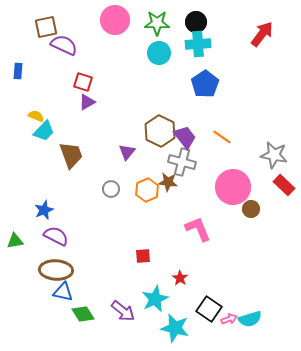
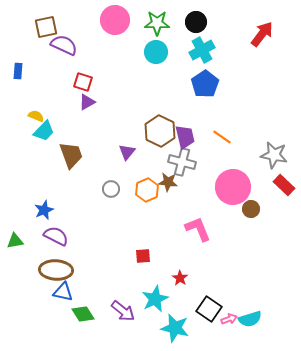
cyan cross at (198, 44): moved 4 px right, 6 px down; rotated 25 degrees counterclockwise
cyan circle at (159, 53): moved 3 px left, 1 px up
purple trapezoid at (185, 137): rotated 25 degrees clockwise
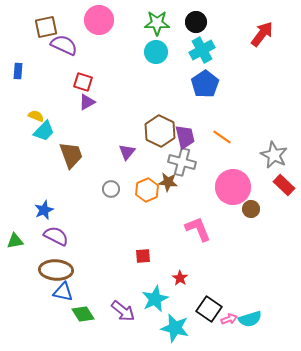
pink circle at (115, 20): moved 16 px left
gray star at (274, 155): rotated 16 degrees clockwise
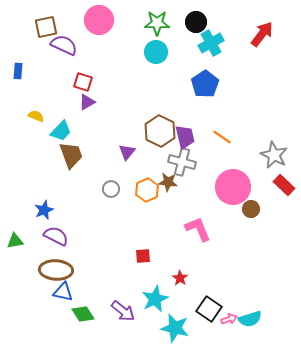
cyan cross at (202, 50): moved 9 px right, 7 px up
cyan trapezoid at (44, 131): moved 17 px right
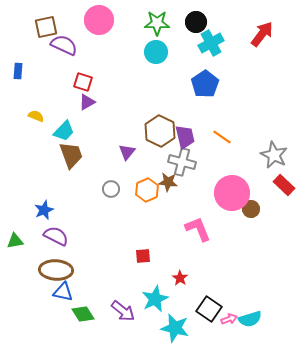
cyan trapezoid at (61, 131): moved 3 px right
pink circle at (233, 187): moved 1 px left, 6 px down
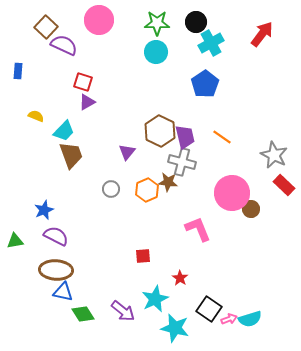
brown square at (46, 27): rotated 35 degrees counterclockwise
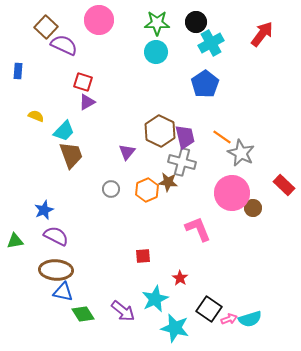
gray star at (274, 155): moved 33 px left, 2 px up
brown circle at (251, 209): moved 2 px right, 1 px up
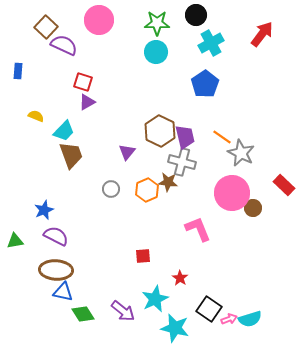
black circle at (196, 22): moved 7 px up
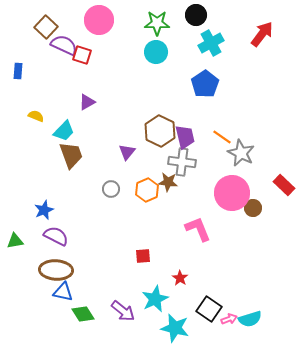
red square at (83, 82): moved 1 px left, 27 px up
gray cross at (182, 162): rotated 8 degrees counterclockwise
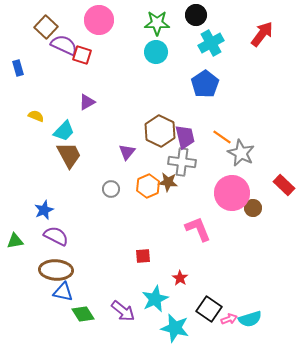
blue rectangle at (18, 71): moved 3 px up; rotated 21 degrees counterclockwise
brown trapezoid at (71, 155): moved 2 px left; rotated 8 degrees counterclockwise
orange hexagon at (147, 190): moved 1 px right, 4 px up
